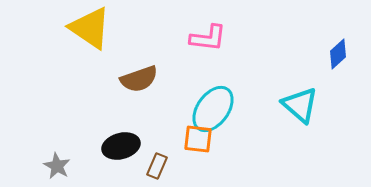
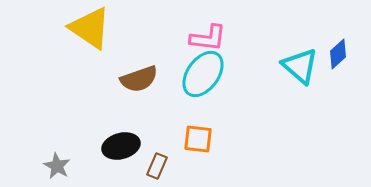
cyan triangle: moved 39 px up
cyan ellipse: moved 10 px left, 35 px up
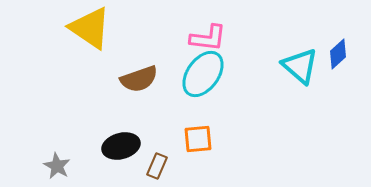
orange square: rotated 12 degrees counterclockwise
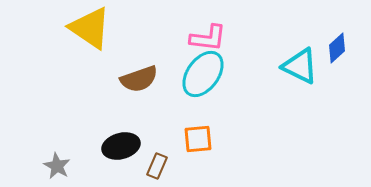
blue diamond: moved 1 px left, 6 px up
cyan triangle: rotated 15 degrees counterclockwise
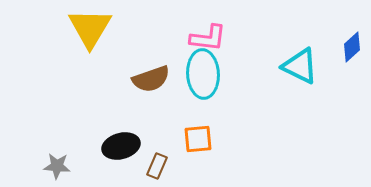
yellow triangle: rotated 27 degrees clockwise
blue diamond: moved 15 px right, 1 px up
cyan ellipse: rotated 39 degrees counterclockwise
brown semicircle: moved 12 px right
gray star: rotated 24 degrees counterclockwise
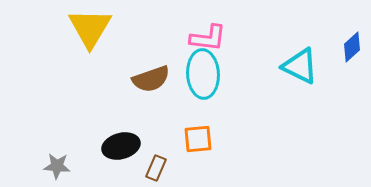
brown rectangle: moved 1 px left, 2 px down
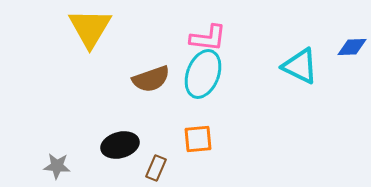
blue diamond: rotated 40 degrees clockwise
cyan ellipse: rotated 24 degrees clockwise
black ellipse: moved 1 px left, 1 px up
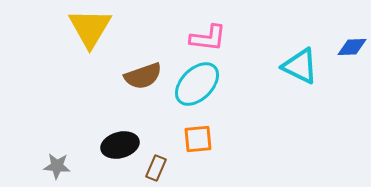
cyan ellipse: moved 6 px left, 10 px down; rotated 24 degrees clockwise
brown semicircle: moved 8 px left, 3 px up
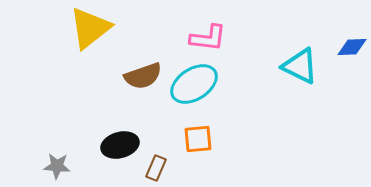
yellow triangle: rotated 21 degrees clockwise
cyan ellipse: moved 3 px left; rotated 12 degrees clockwise
